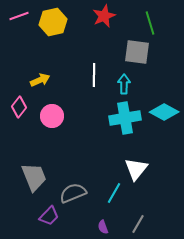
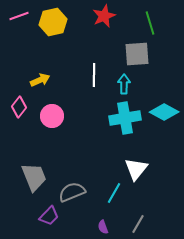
gray square: moved 2 px down; rotated 12 degrees counterclockwise
gray semicircle: moved 1 px left, 1 px up
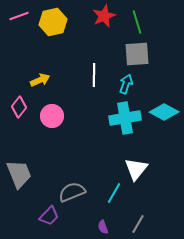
green line: moved 13 px left, 1 px up
cyan arrow: moved 2 px right; rotated 18 degrees clockwise
gray trapezoid: moved 15 px left, 3 px up
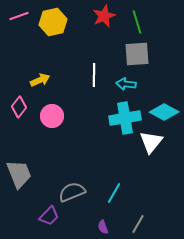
cyan arrow: rotated 102 degrees counterclockwise
white triangle: moved 15 px right, 27 px up
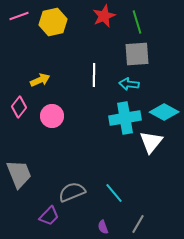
cyan arrow: moved 3 px right
cyan line: rotated 70 degrees counterclockwise
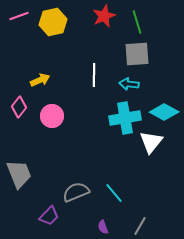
gray semicircle: moved 4 px right
gray line: moved 2 px right, 2 px down
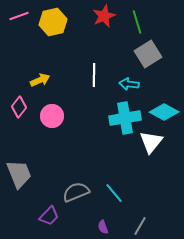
gray square: moved 11 px right; rotated 28 degrees counterclockwise
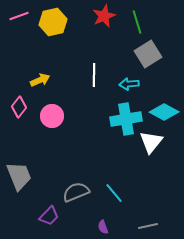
cyan arrow: rotated 12 degrees counterclockwise
cyan cross: moved 1 px right, 1 px down
gray trapezoid: moved 2 px down
gray line: moved 8 px right; rotated 48 degrees clockwise
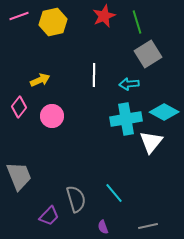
gray semicircle: moved 7 px down; rotated 96 degrees clockwise
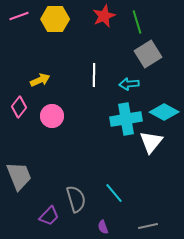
yellow hexagon: moved 2 px right, 3 px up; rotated 12 degrees clockwise
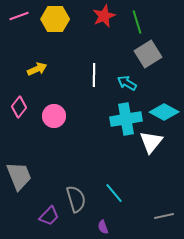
yellow arrow: moved 3 px left, 11 px up
cyan arrow: moved 2 px left, 1 px up; rotated 36 degrees clockwise
pink circle: moved 2 px right
gray line: moved 16 px right, 10 px up
